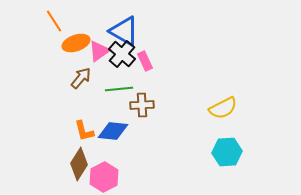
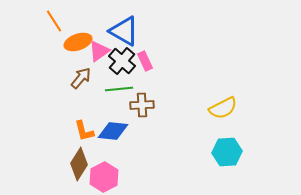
orange ellipse: moved 2 px right, 1 px up
black cross: moved 7 px down
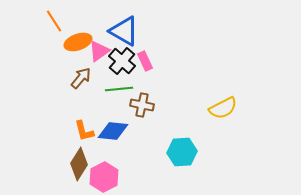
brown cross: rotated 15 degrees clockwise
cyan hexagon: moved 45 px left
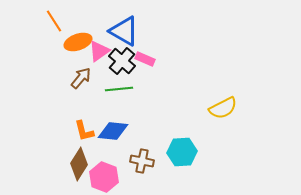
pink rectangle: moved 2 px up; rotated 42 degrees counterclockwise
brown cross: moved 56 px down
pink hexagon: rotated 12 degrees counterclockwise
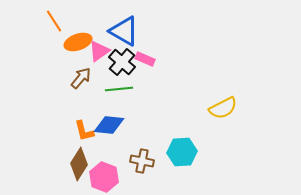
black cross: moved 1 px down
blue diamond: moved 4 px left, 6 px up
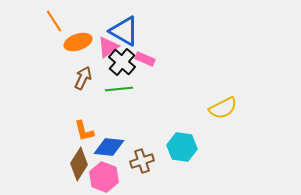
pink triangle: moved 9 px right, 4 px up
brown arrow: moved 2 px right; rotated 15 degrees counterclockwise
blue diamond: moved 22 px down
cyan hexagon: moved 5 px up; rotated 12 degrees clockwise
brown cross: rotated 30 degrees counterclockwise
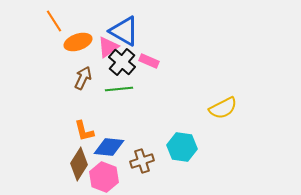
pink rectangle: moved 4 px right, 2 px down
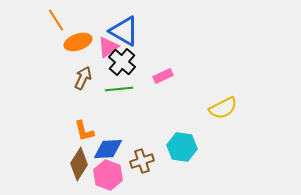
orange line: moved 2 px right, 1 px up
pink rectangle: moved 14 px right, 15 px down; rotated 48 degrees counterclockwise
blue diamond: moved 1 px left, 2 px down; rotated 8 degrees counterclockwise
pink hexagon: moved 4 px right, 2 px up
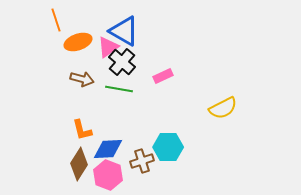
orange line: rotated 15 degrees clockwise
brown arrow: moved 1 px left, 1 px down; rotated 80 degrees clockwise
green line: rotated 16 degrees clockwise
orange L-shape: moved 2 px left, 1 px up
cyan hexagon: moved 14 px left; rotated 8 degrees counterclockwise
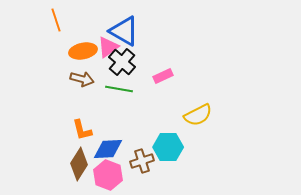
orange ellipse: moved 5 px right, 9 px down; rotated 8 degrees clockwise
yellow semicircle: moved 25 px left, 7 px down
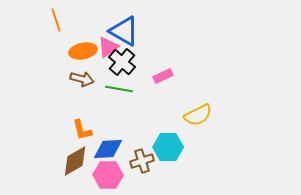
brown diamond: moved 4 px left, 3 px up; rotated 28 degrees clockwise
pink hexagon: rotated 20 degrees counterclockwise
